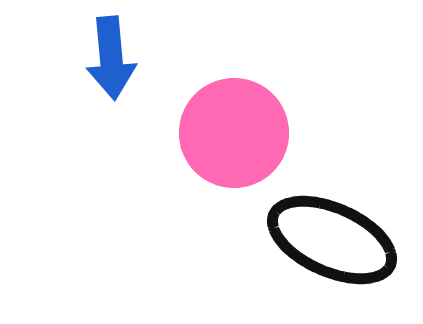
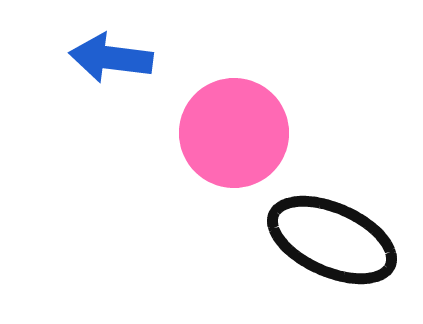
blue arrow: rotated 102 degrees clockwise
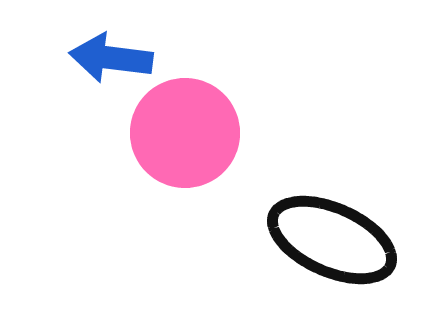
pink circle: moved 49 px left
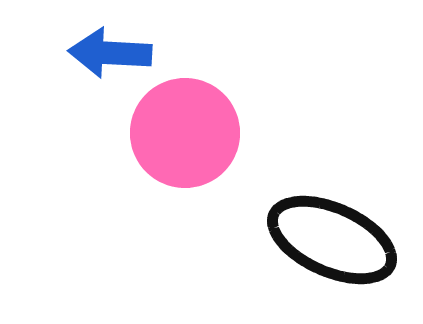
blue arrow: moved 1 px left, 5 px up; rotated 4 degrees counterclockwise
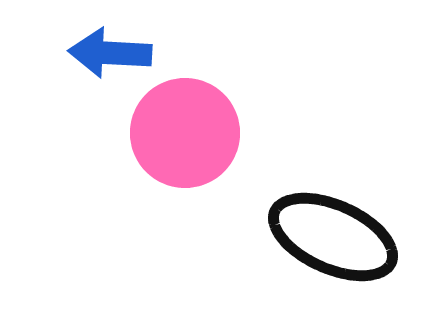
black ellipse: moved 1 px right, 3 px up
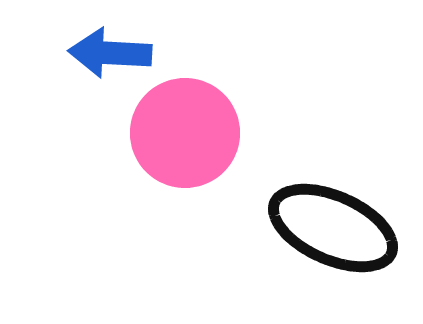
black ellipse: moved 9 px up
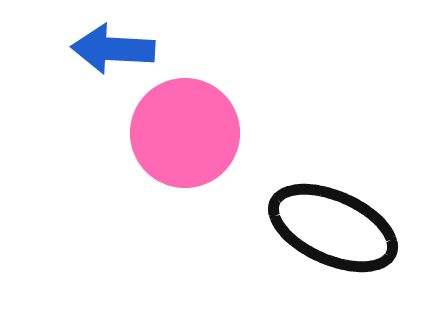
blue arrow: moved 3 px right, 4 px up
